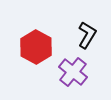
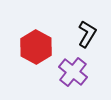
black L-shape: moved 1 px up
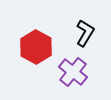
black L-shape: moved 2 px left, 1 px up
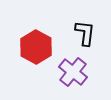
black L-shape: rotated 24 degrees counterclockwise
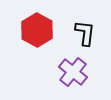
red hexagon: moved 1 px right, 17 px up
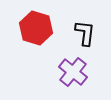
red hexagon: moved 1 px left, 2 px up; rotated 12 degrees counterclockwise
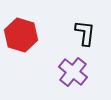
red hexagon: moved 15 px left, 7 px down
